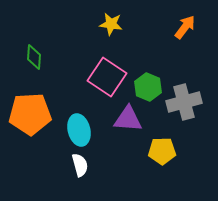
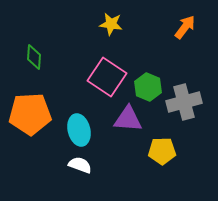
white semicircle: rotated 55 degrees counterclockwise
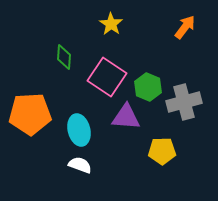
yellow star: rotated 25 degrees clockwise
green diamond: moved 30 px right
purple triangle: moved 2 px left, 2 px up
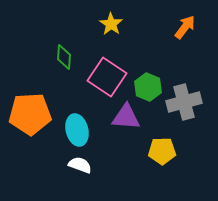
cyan ellipse: moved 2 px left
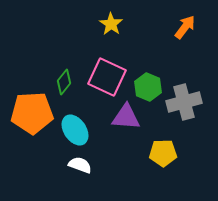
green diamond: moved 25 px down; rotated 35 degrees clockwise
pink square: rotated 9 degrees counterclockwise
orange pentagon: moved 2 px right, 1 px up
cyan ellipse: moved 2 px left; rotated 20 degrees counterclockwise
yellow pentagon: moved 1 px right, 2 px down
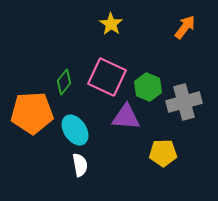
white semicircle: rotated 60 degrees clockwise
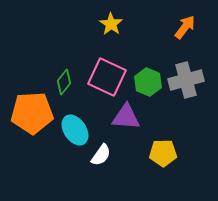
green hexagon: moved 5 px up
gray cross: moved 2 px right, 22 px up
white semicircle: moved 21 px right, 10 px up; rotated 45 degrees clockwise
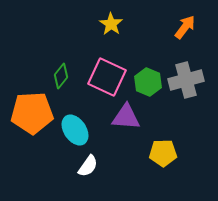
green diamond: moved 3 px left, 6 px up
white semicircle: moved 13 px left, 11 px down
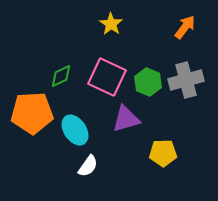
green diamond: rotated 25 degrees clockwise
purple triangle: moved 2 px down; rotated 20 degrees counterclockwise
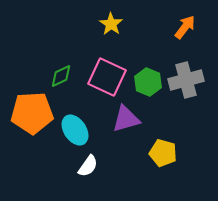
yellow pentagon: rotated 16 degrees clockwise
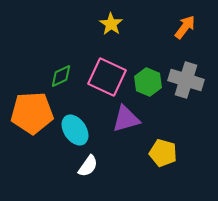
gray cross: rotated 32 degrees clockwise
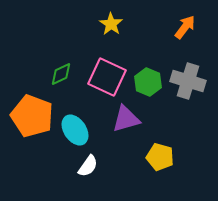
green diamond: moved 2 px up
gray cross: moved 2 px right, 1 px down
orange pentagon: moved 3 px down; rotated 24 degrees clockwise
yellow pentagon: moved 3 px left, 4 px down
